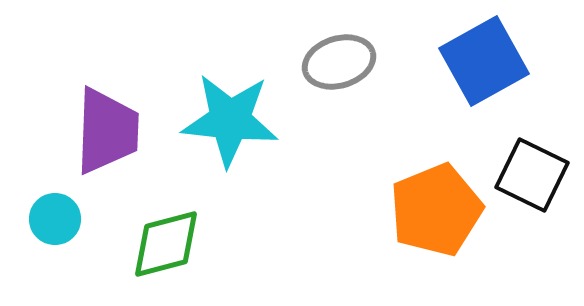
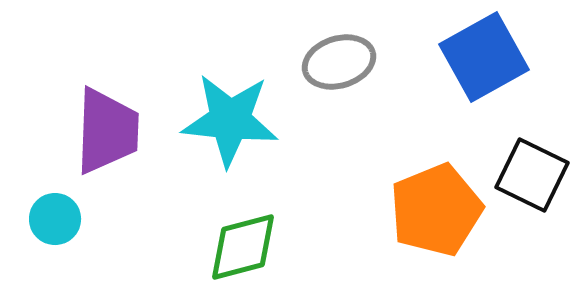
blue square: moved 4 px up
green diamond: moved 77 px right, 3 px down
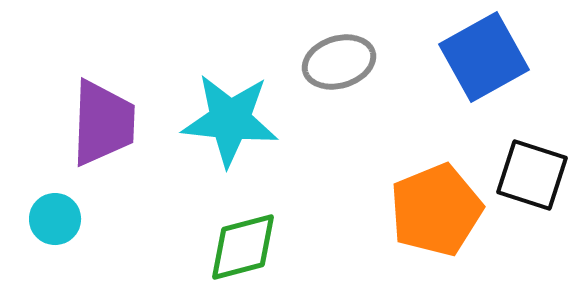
purple trapezoid: moved 4 px left, 8 px up
black square: rotated 8 degrees counterclockwise
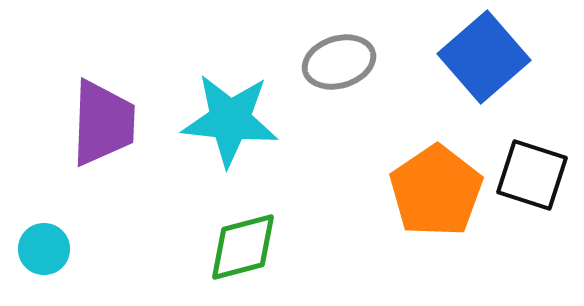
blue square: rotated 12 degrees counterclockwise
orange pentagon: moved 19 px up; rotated 12 degrees counterclockwise
cyan circle: moved 11 px left, 30 px down
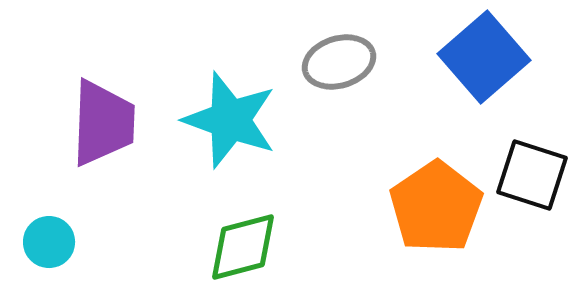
cyan star: rotated 14 degrees clockwise
orange pentagon: moved 16 px down
cyan circle: moved 5 px right, 7 px up
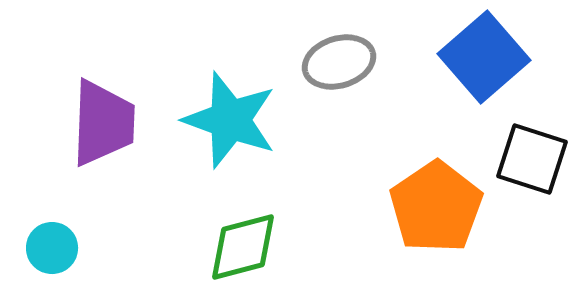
black square: moved 16 px up
cyan circle: moved 3 px right, 6 px down
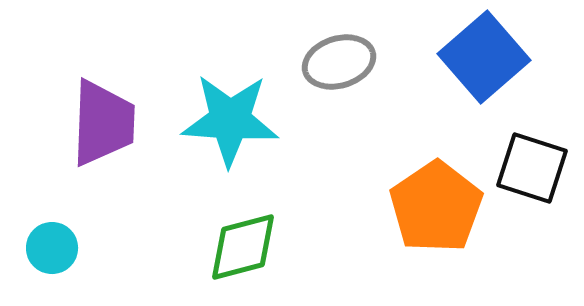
cyan star: rotated 16 degrees counterclockwise
black square: moved 9 px down
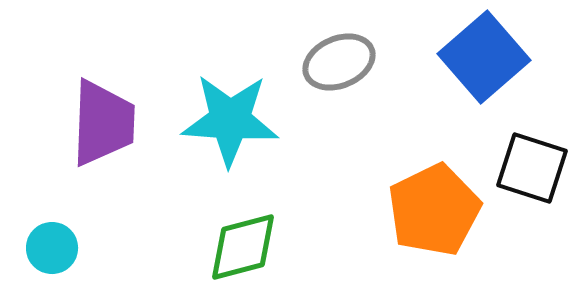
gray ellipse: rotated 6 degrees counterclockwise
orange pentagon: moved 2 px left, 3 px down; rotated 8 degrees clockwise
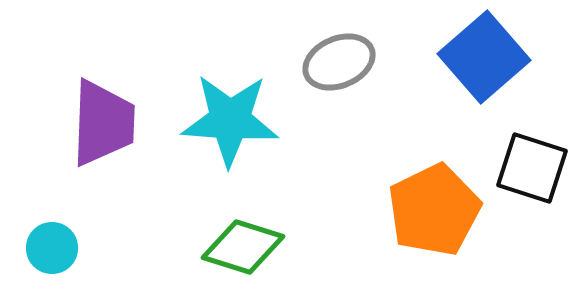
green diamond: rotated 32 degrees clockwise
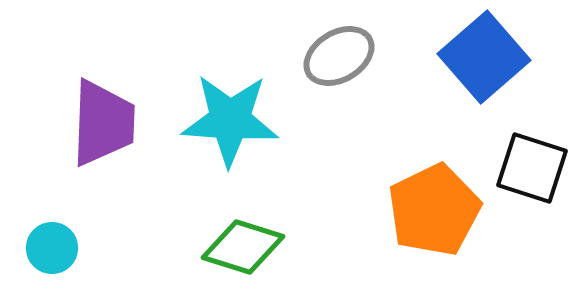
gray ellipse: moved 6 px up; rotated 8 degrees counterclockwise
